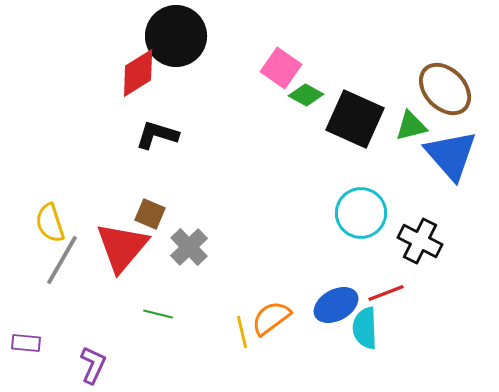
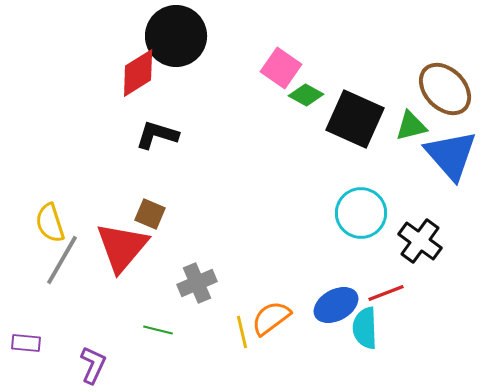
black cross: rotated 9 degrees clockwise
gray cross: moved 8 px right, 36 px down; rotated 21 degrees clockwise
green line: moved 16 px down
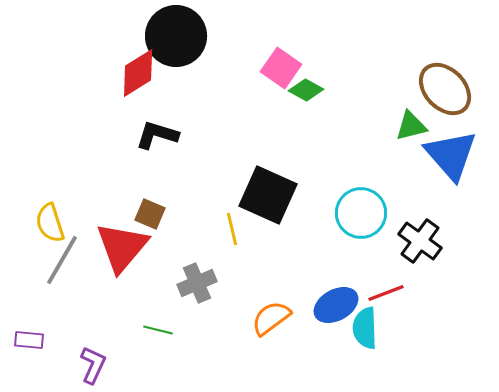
green diamond: moved 5 px up
black square: moved 87 px left, 76 px down
yellow line: moved 10 px left, 103 px up
purple rectangle: moved 3 px right, 3 px up
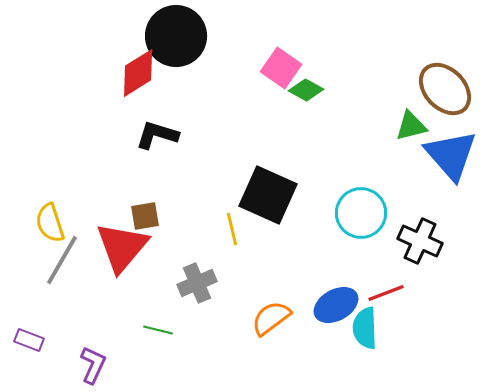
brown square: moved 5 px left, 2 px down; rotated 32 degrees counterclockwise
black cross: rotated 12 degrees counterclockwise
purple rectangle: rotated 16 degrees clockwise
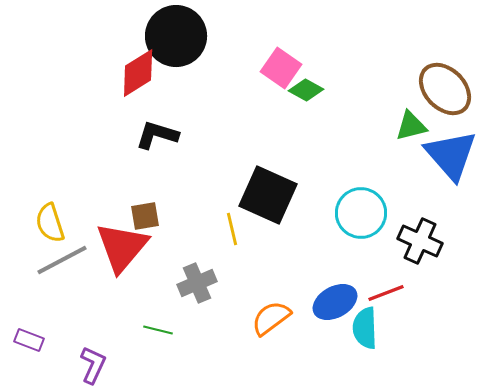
gray line: rotated 32 degrees clockwise
blue ellipse: moved 1 px left, 3 px up
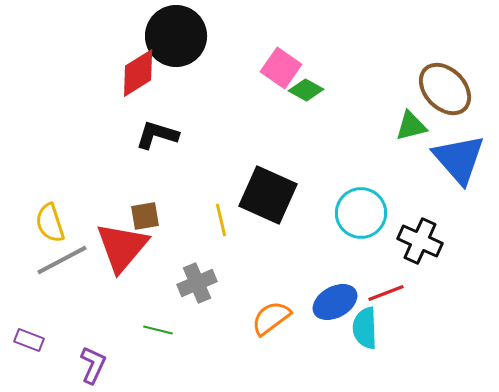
blue triangle: moved 8 px right, 4 px down
yellow line: moved 11 px left, 9 px up
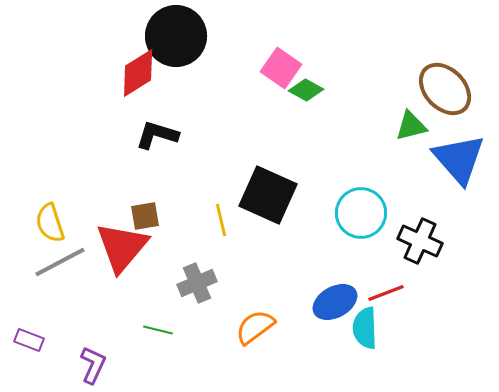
gray line: moved 2 px left, 2 px down
orange semicircle: moved 16 px left, 9 px down
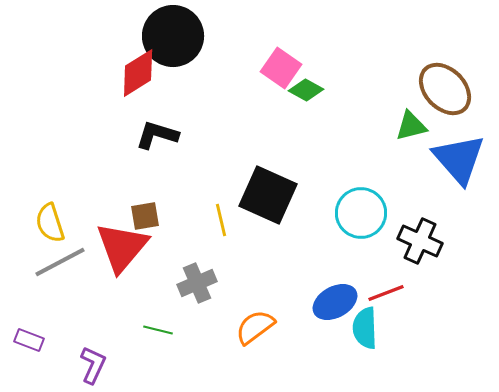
black circle: moved 3 px left
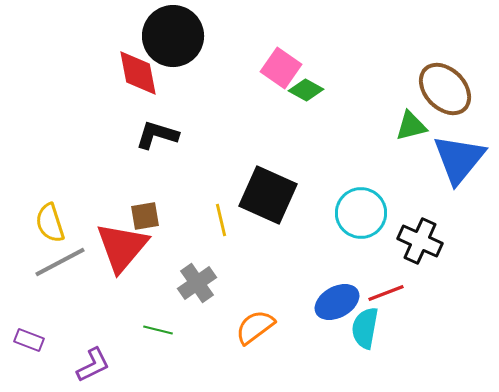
red diamond: rotated 69 degrees counterclockwise
blue triangle: rotated 20 degrees clockwise
gray cross: rotated 12 degrees counterclockwise
blue ellipse: moved 2 px right
cyan semicircle: rotated 12 degrees clockwise
purple L-shape: rotated 39 degrees clockwise
